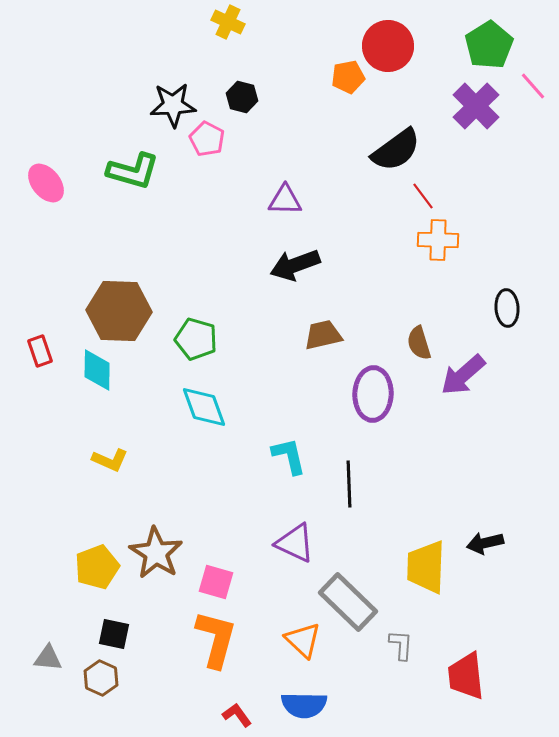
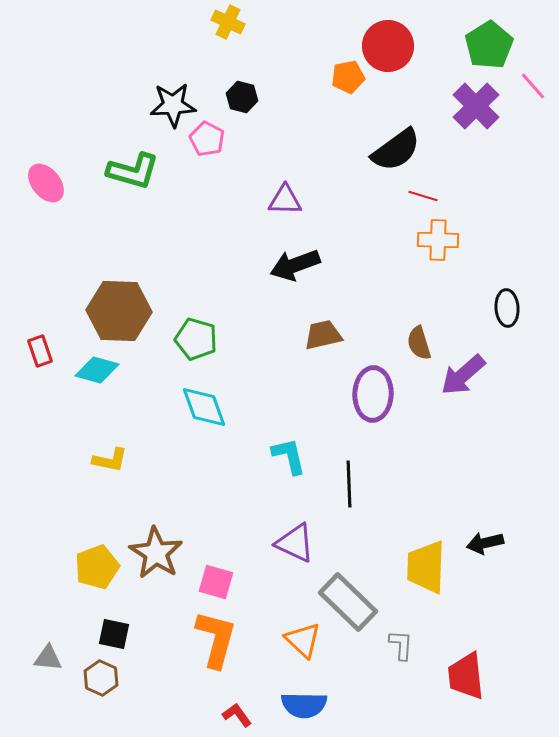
red line at (423, 196): rotated 36 degrees counterclockwise
cyan diamond at (97, 370): rotated 75 degrees counterclockwise
yellow L-shape at (110, 460): rotated 12 degrees counterclockwise
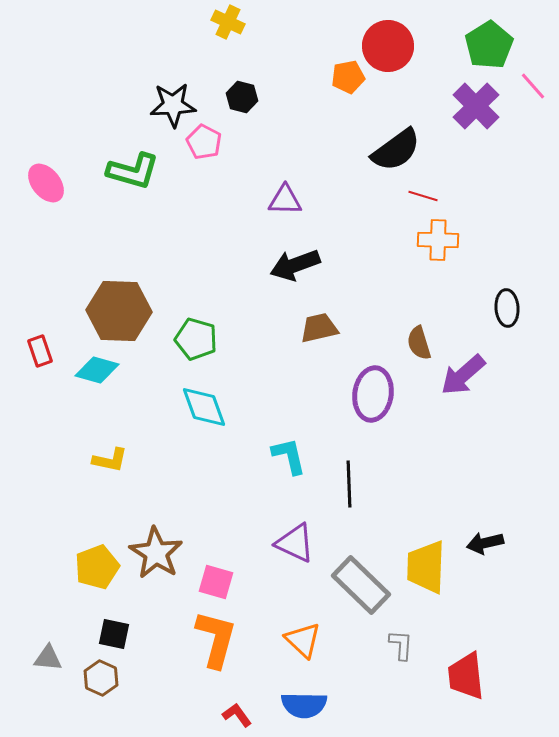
pink pentagon at (207, 139): moved 3 px left, 3 px down
brown trapezoid at (323, 335): moved 4 px left, 7 px up
purple ellipse at (373, 394): rotated 6 degrees clockwise
gray rectangle at (348, 602): moved 13 px right, 17 px up
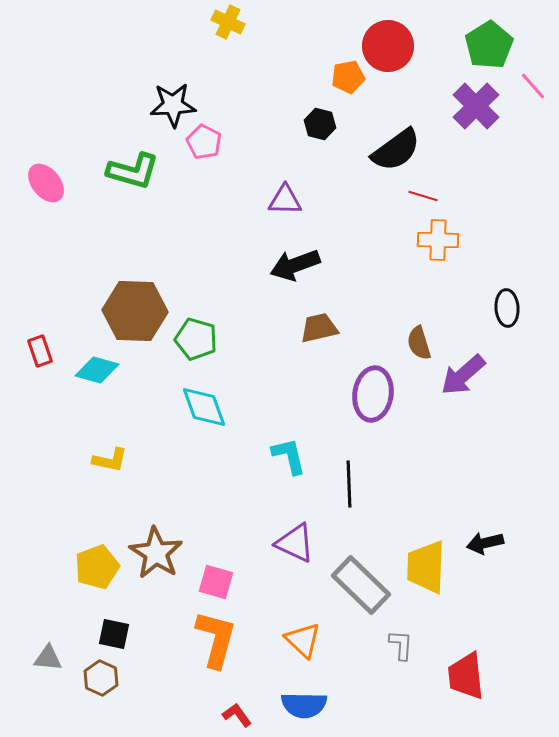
black hexagon at (242, 97): moved 78 px right, 27 px down
brown hexagon at (119, 311): moved 16 px right
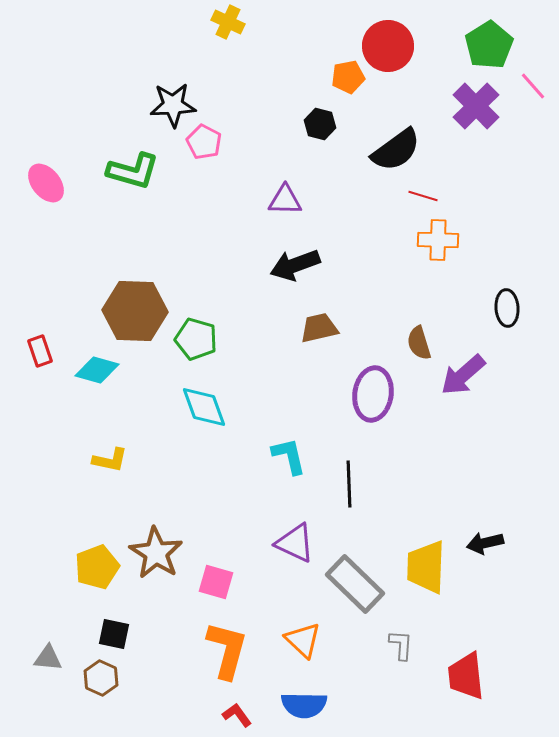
gray rectangle at (361, 585): moved 6 px left, 1 px up
orange L-shape at (216, 639): moved 11 px right, 11 px down
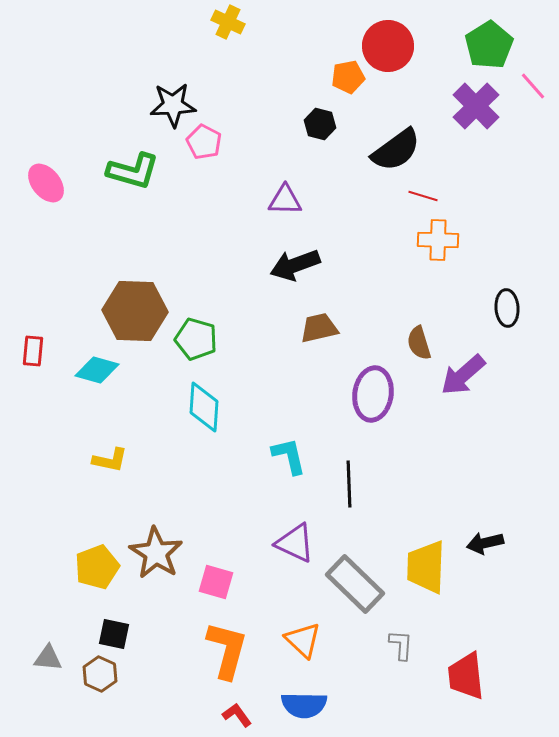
red rectangle at (40, 351): moved 7 px left; rotated 24 degrees clockwise
cyan diamond at (204, 407): rotated 24 degrees clockwise
brown hexagon at (101, 678): moved 1 px left, 4 px up
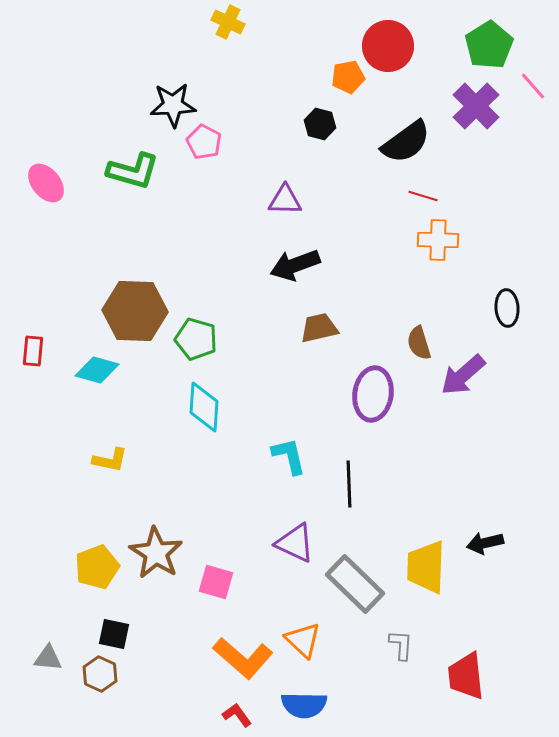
black semicircle at (396, 150): moved 10 px right, 8 px up
orange L-shape at (227, 650): moved 16 px right, 8 px down; rotated 116 degrees clockwise
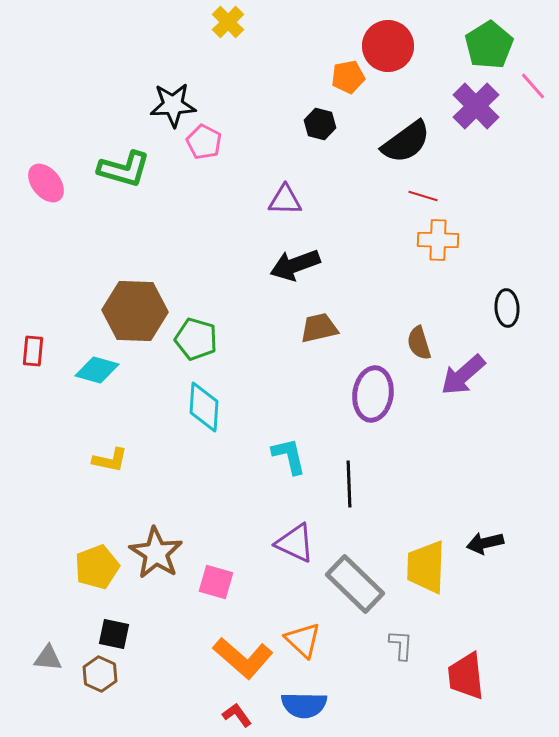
yellow cross at (228, 22): rotated 20 degrees clockwise
green L-shape at (133, 171): moved 9 px left, 2 px up
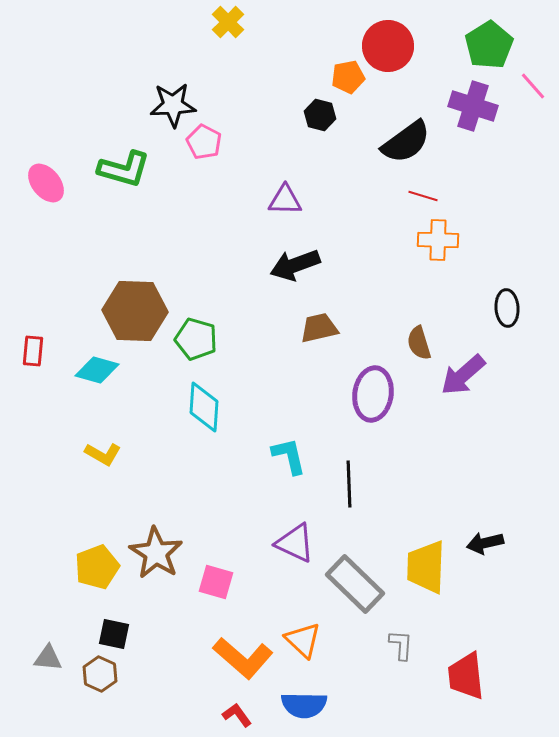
purple cross at (476, 106): moved 3 px left; rotated 27 degrees counterclockwise
black hexagon at (320, 124): moved 9 px up
yellow L-shape at (110, 460): moved 7 px left, 6 px up; rotated 18 degrees clockwise
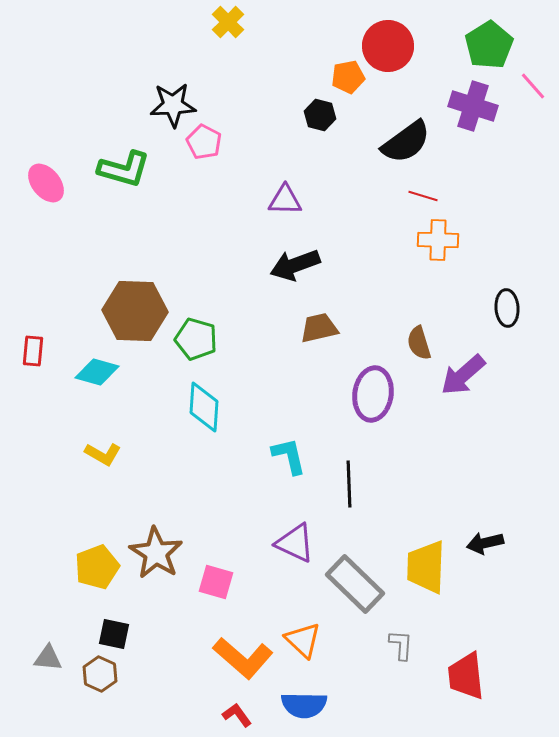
cyan diamond at (97, 370): moved 2 px down
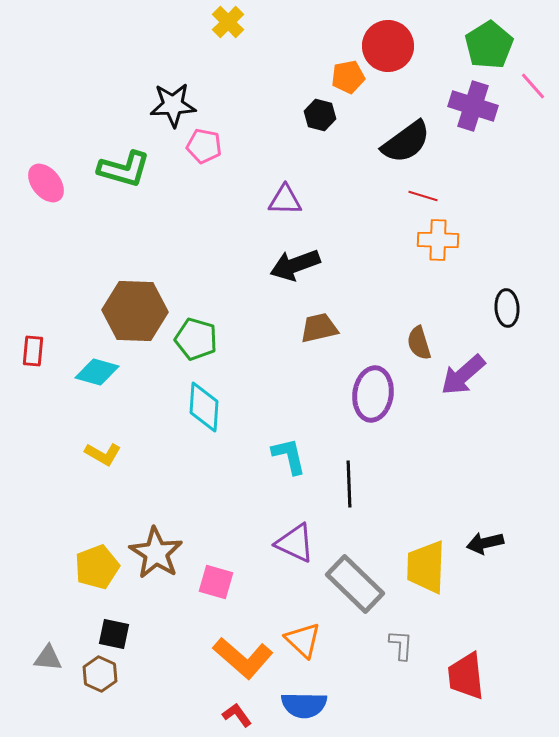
pink pentagon at (204, 142): moved 4 px down; rotated 16 degrees counterclockwise
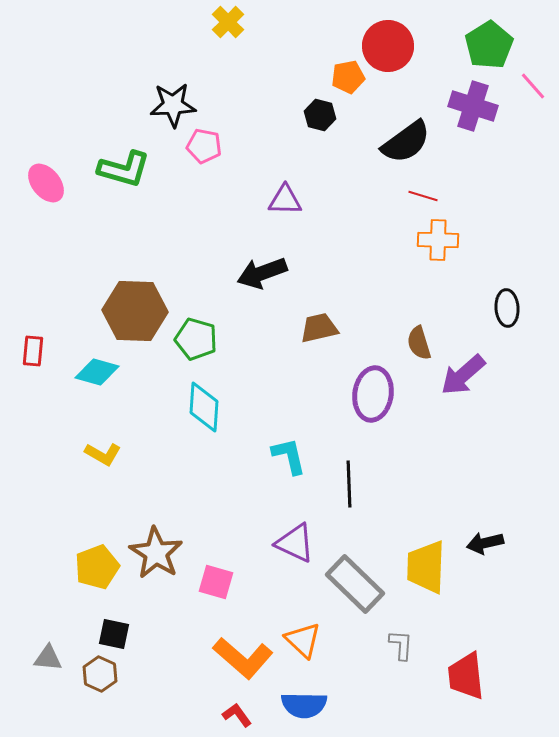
black arrow at (295, 265): moved 33 px left, 8 px down
